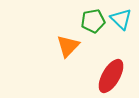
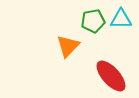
cyan triangle: rotated 45 degrees counterclockwise
red ellipse: rotated 72 degrees counterclockwise
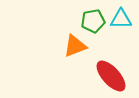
orange triangle: moved 7 px right; rotated 25 degrees clockwise
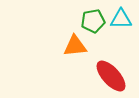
orange triangle: rotated 15 degrees clockwise
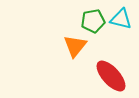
cyan triangle: rotated 15 degrees clockwise
orange triangle: rotated 45 degrees counterclockwise
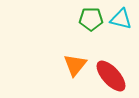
green pentagon: moved 2 px left, 2 px up; rotated 10 degrees clockwise
orange triangle: moved 19 px down
